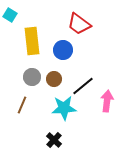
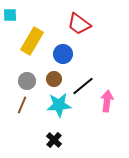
cyan square: rotated 32 degrees counterclockwise
yellow rectangle: rotated 36 degrees clockwise
blue circle: moved 4 px down
gray circle: moved 5 px left, 4 px down
cyan star: moved 5 px left, 3 px up
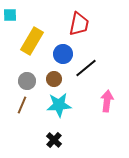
red trapezoid: rotated 115 degrees counterclockwise
black line: moved 3 px right, 18 px up
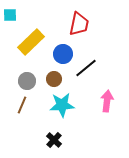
yellow rectangle: moved 1 px left, 1 px down; rotated 16 degrees clockwise
cyan star: moved 3 px right
